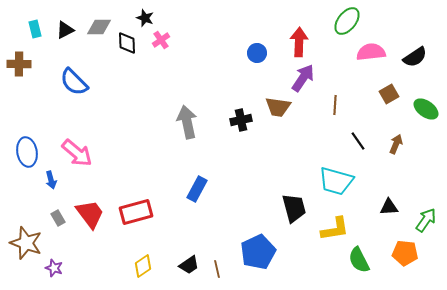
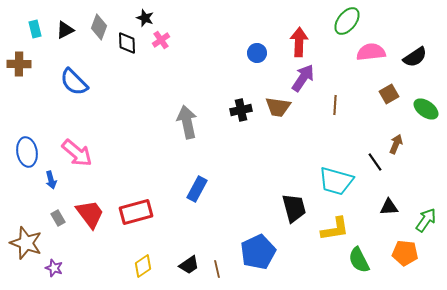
gray diamond at (99, 27): rotated 70 degrees counterclockwise
black cross at (241, 120): moved 10 px up
black line at (358, 141): moved 17 px right, 21 px down
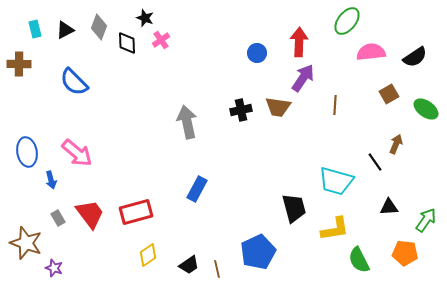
yellow diamond at (143, 266): moved 5 px right, 11 px up
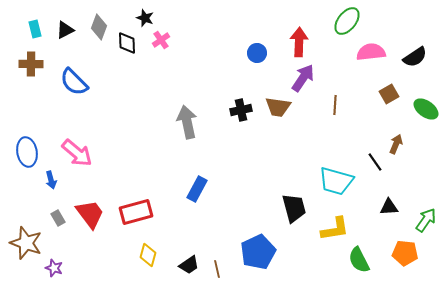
brown cross at (19, 64): moved 12 px right
yellow diamond at (148, 255): rotated 40 degrees counterclockwise
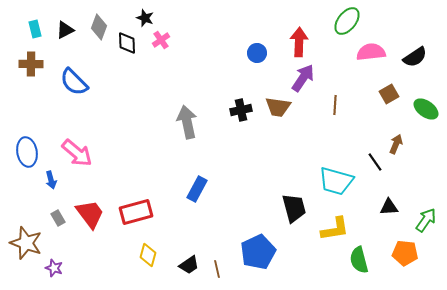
green semicircle at (359, 260): rotated 12 degrees clockwise
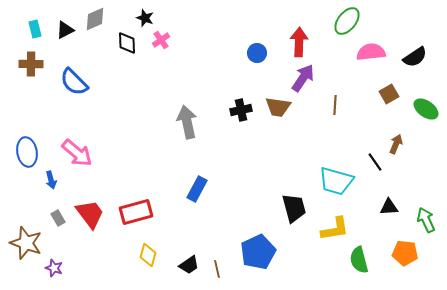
gray diamond at (99, 27): moved 4 px left, 8 px up; rotated 45 degrees clockwise
green arrow at (426, 220): rotated 60 degrees counterclockwise
